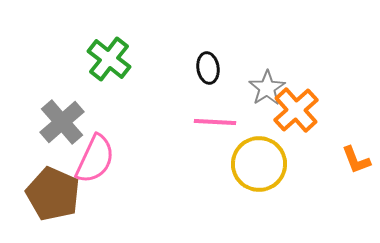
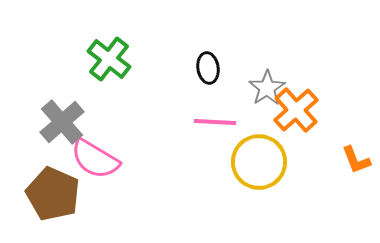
pink semicircle: rotated 96 degrees clockwise
yellow circle: moved 2 px up
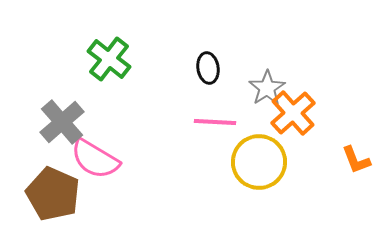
orange cross: moved 3 px left, 3 px down
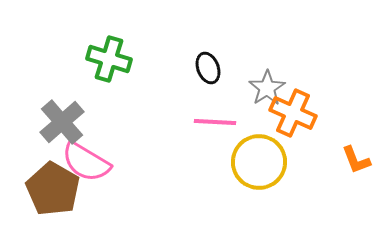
green cross: rotated 21 degrees counterclockwise
black ellipse: rotated 12 degrees counterclockwise
orange cross: rotated 24 degrees counterclockwise
pink semicircle: moved 9 px left, 3 px down
brown pentagon: moved 5 px up; rotated 6 degrees clockwise
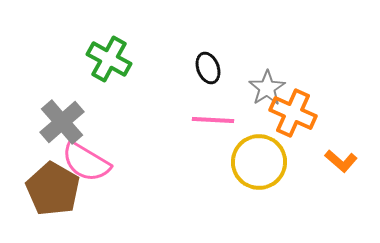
green cross: rotated 12 degrees clockwise
pink line: moved 2 px left, 2 px up
orange L-shape: moved 15 px left, 1 px down; rotated 28 degrees counterclockwise
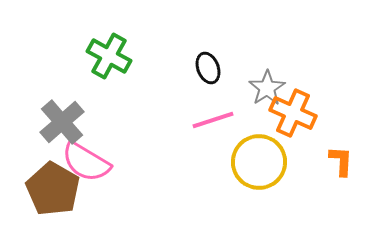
green cross: moved 3 px up
pink line: rotated 21 degrees counterclockwise
orange L-shape: rotated 128 degrees counterclockwise
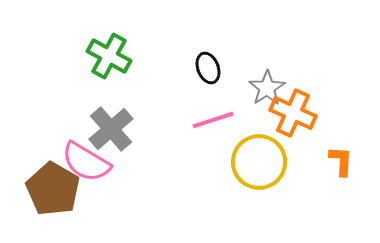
gray cross: moved 49 px right, 7 px down
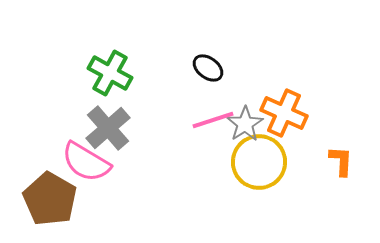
green cross: moved 1 px right, 17 px down
black ellipse: rotated 32 degrees counterclockwise
gray star: moved 22 px left, 36 px down
orange cross: moved 9 px left
gray cross: moved 3 px left, 1 px up
brown pentagon: moved 3 px left, 10 px down
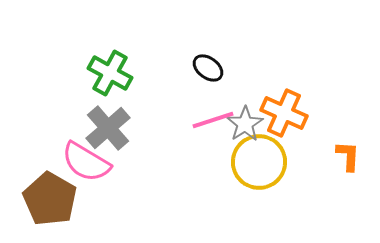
orange L-shape: moved 7 px right, 5 px up
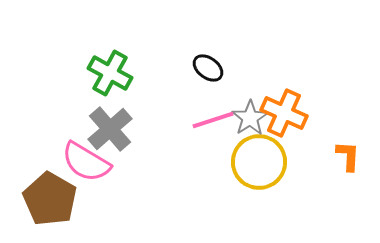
gray star: moved 5 px right, 6 px up
gray cross: moved 2 px right, 1 px down
